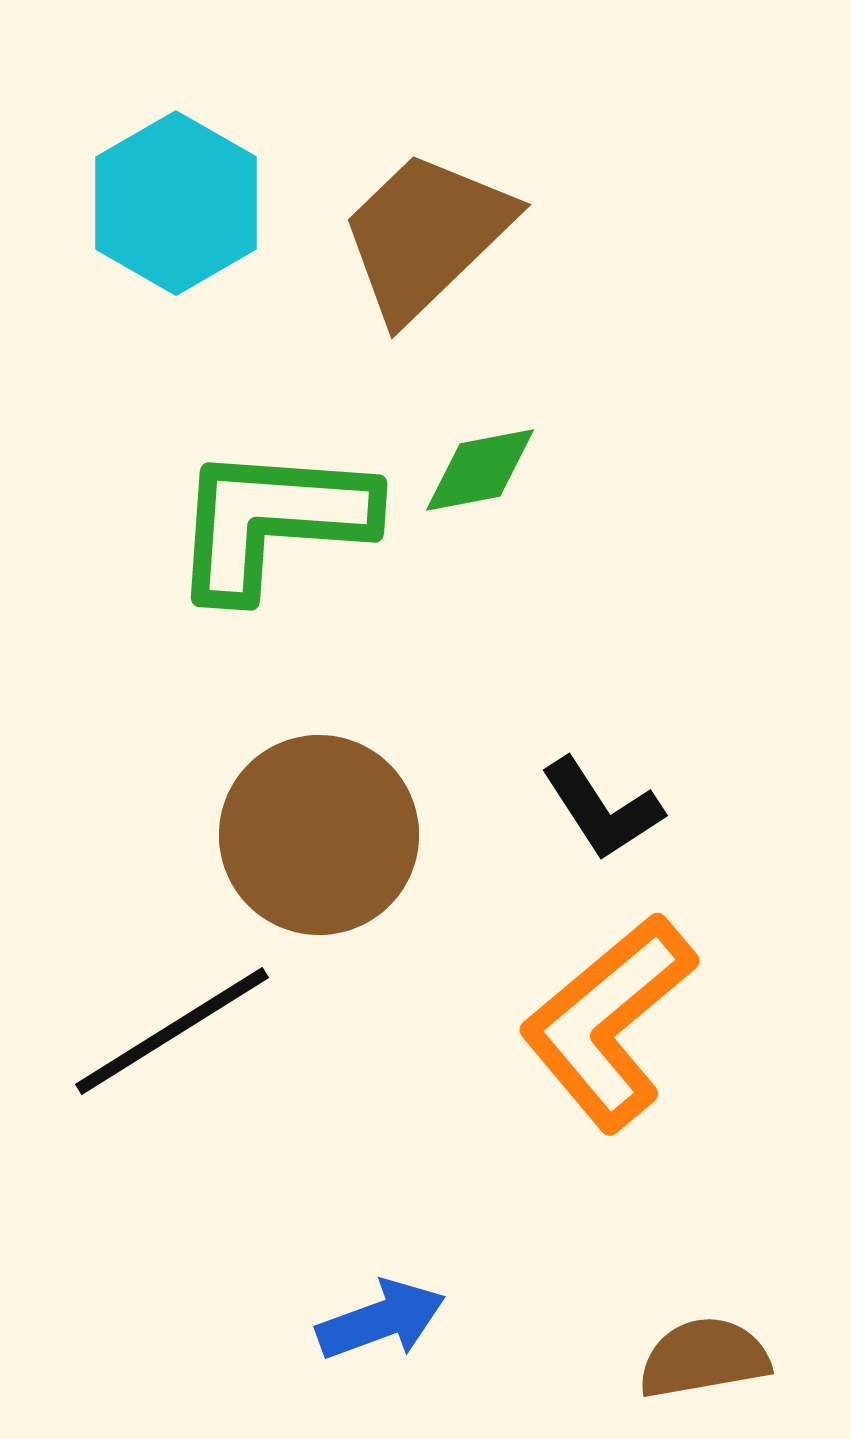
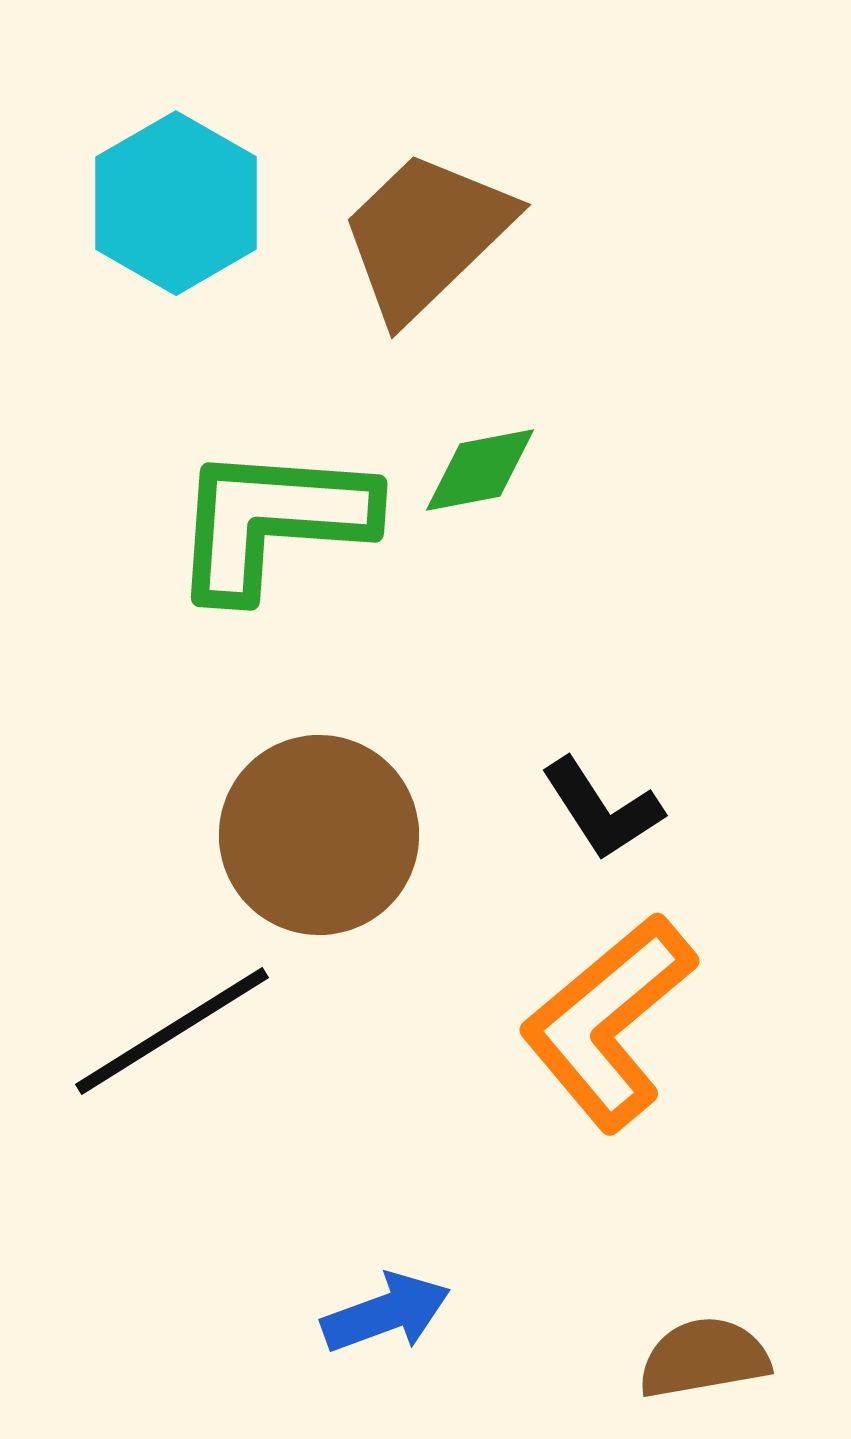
blue arrow: moved 5 px right, 7 px up
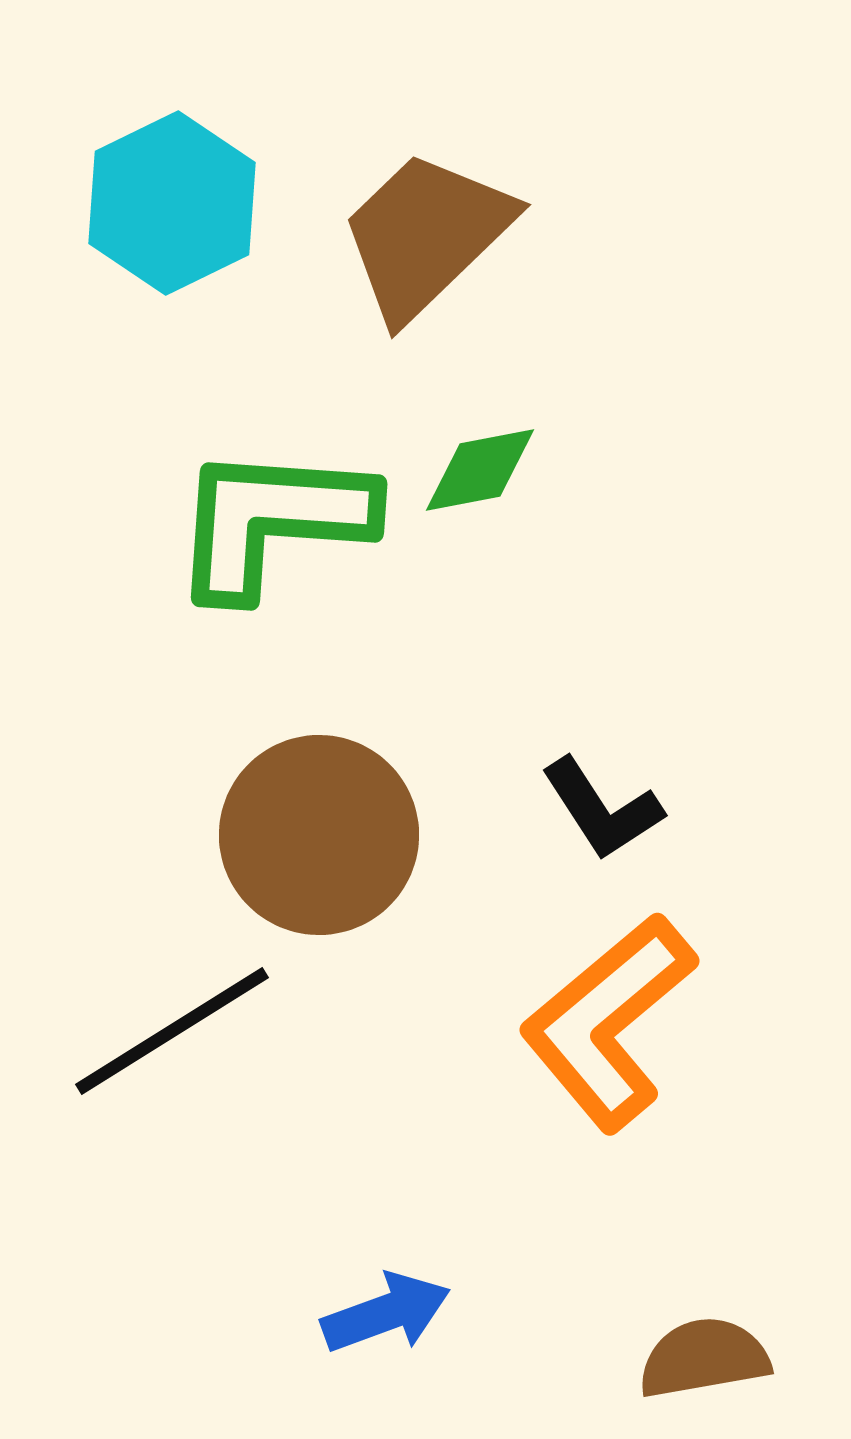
cyan hexagon: moved 4 px left; rotated 4 degrees clockwise
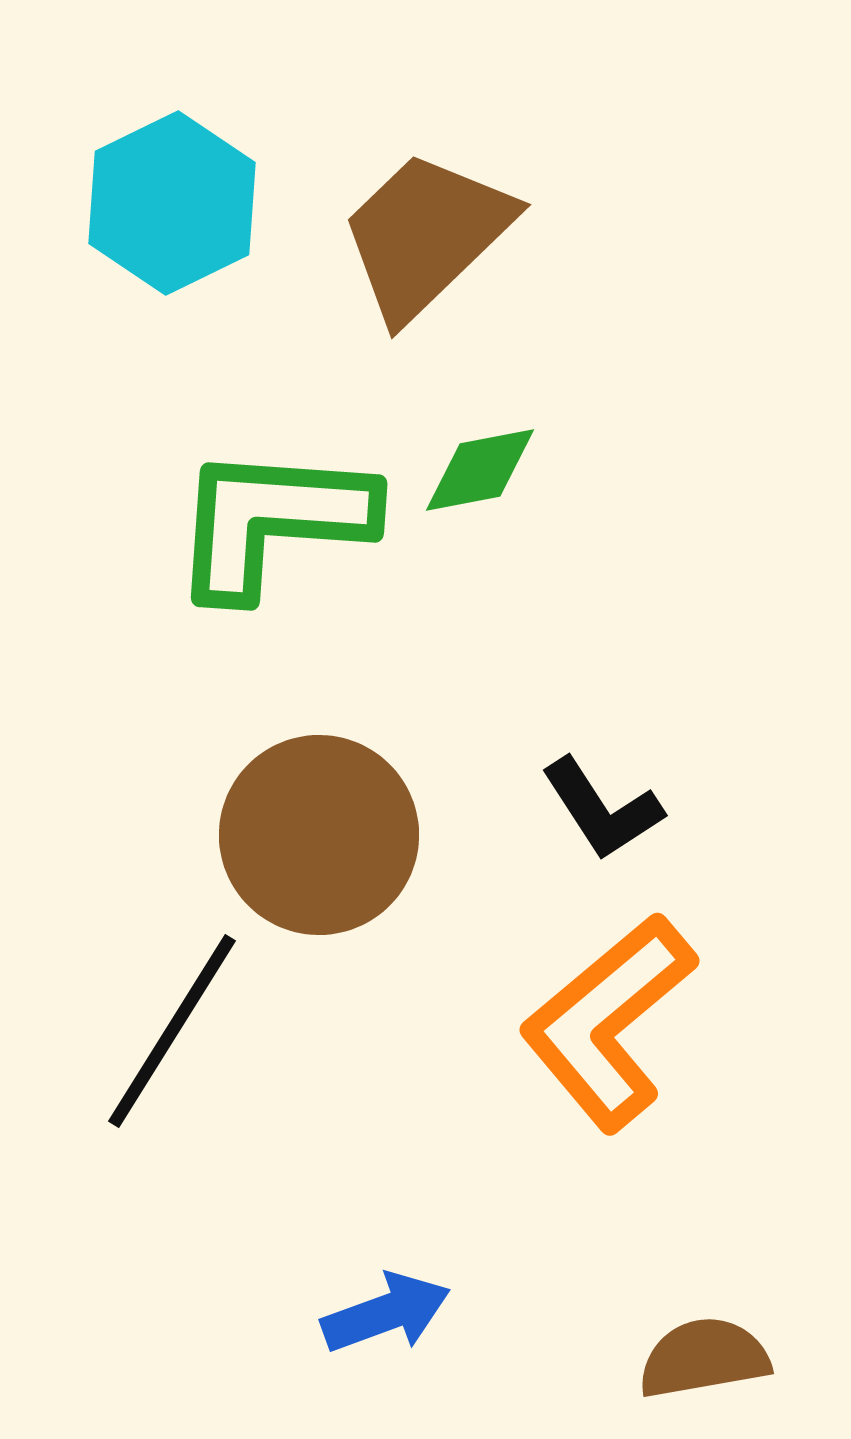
black line: rotated 26 degrees counterclockwise
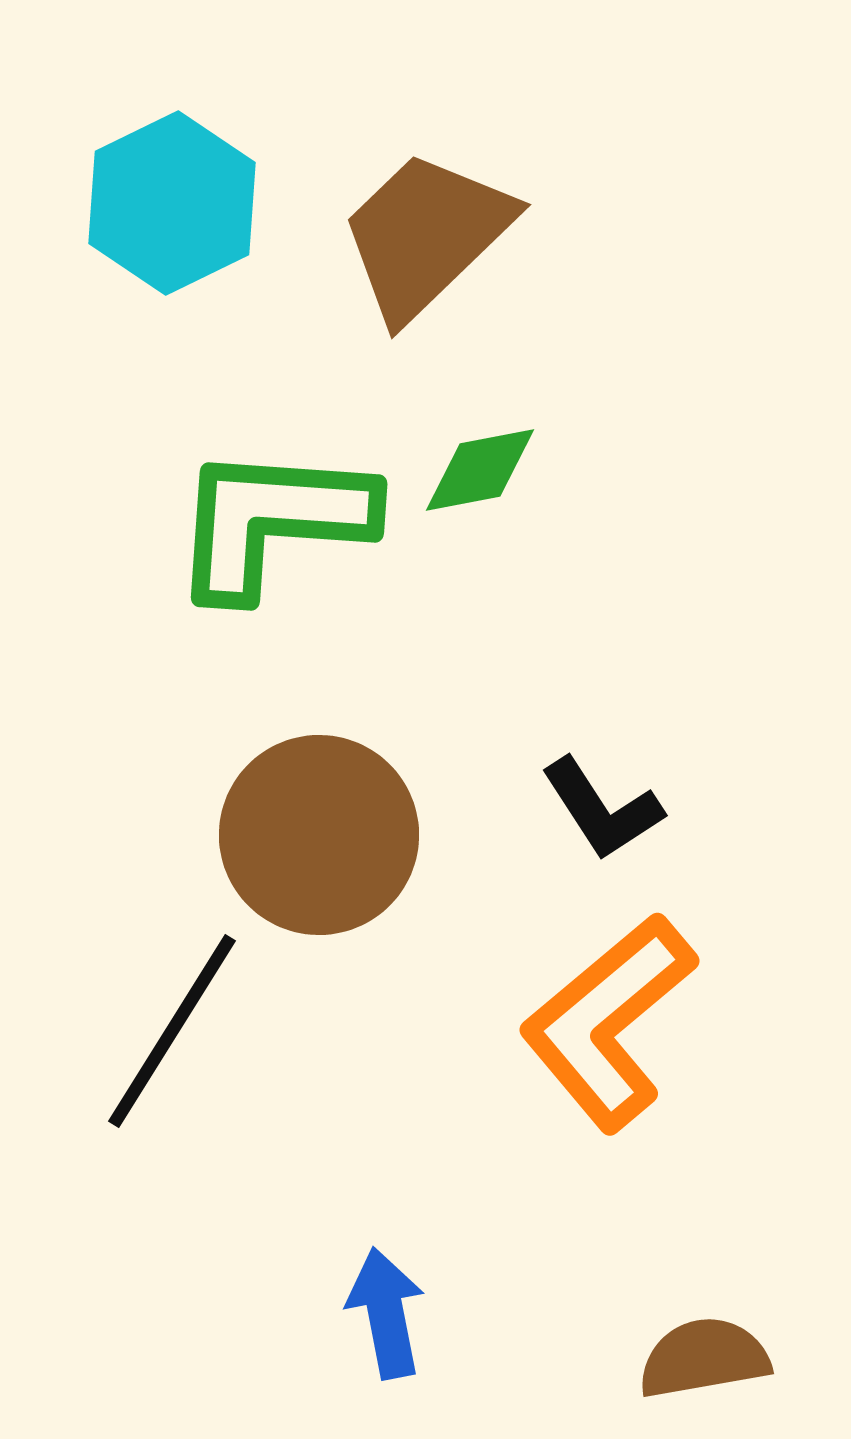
blue arrow: rotated 81 degrees counterclockwise
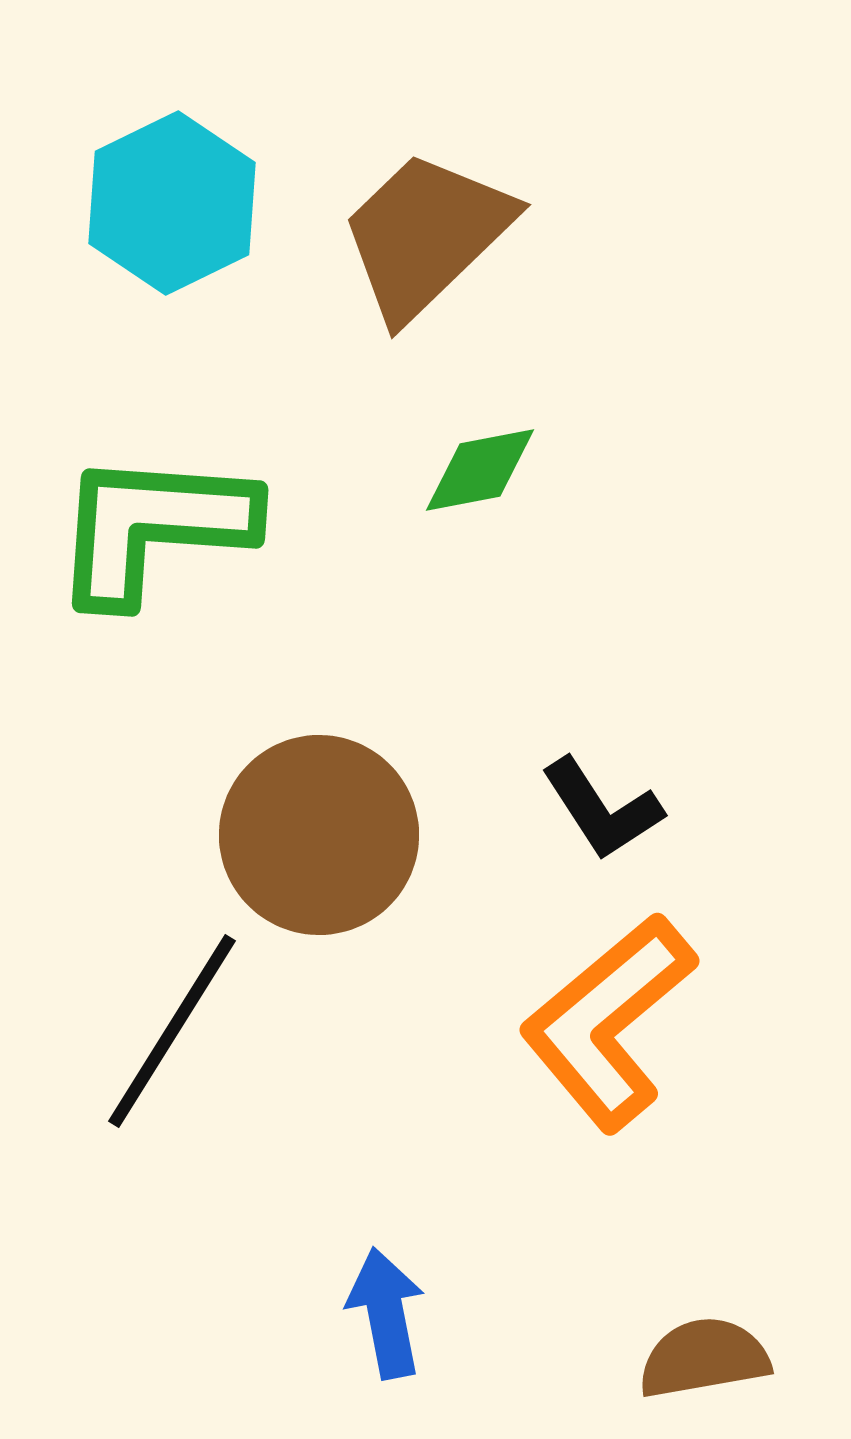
green L-shape: moved 119 px left, 6 px down
